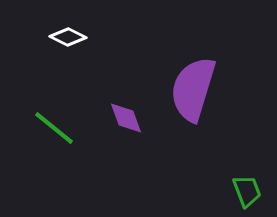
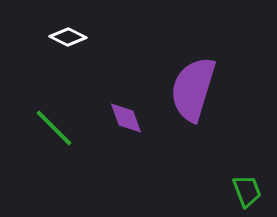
green line: rotated 6 degrees clockwise
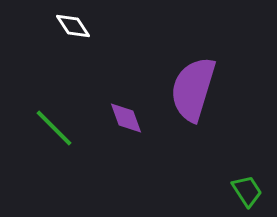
white diamond: moved 5 px right, 11 px up; rotated 30 degrees clockwise
green trapezoid: rotated 12 degrees counterclockwise
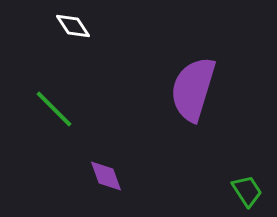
purple diamond: moved 20 px left, 58 px down
green line: moved 19 px up
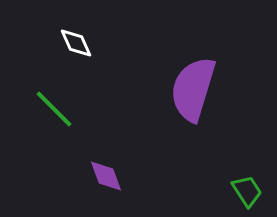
white diamond: moved 3 px right, 17 px down; rotated 9 degrees clockwise
